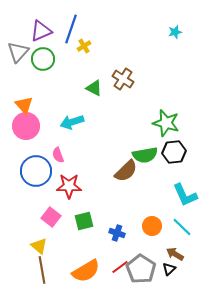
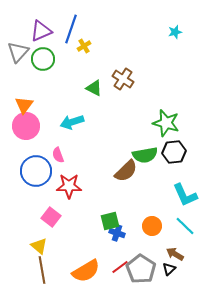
orange triangle: rotated 18 degrees clockwise
green square: moved 26 px right
cyan line: moved 3 px right, 1 px up
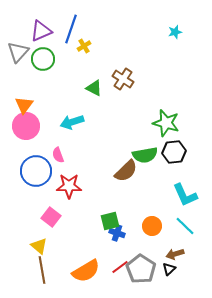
brown arrow: rotated 48 degrees counterclockwise
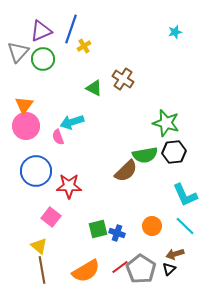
pink semicircle: moved 18 px up
green square: moved 12 px left, 8 px down
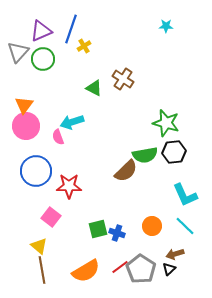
cyan star: moved 9 px left, 6 px up; rotated 16 degrees clockwise
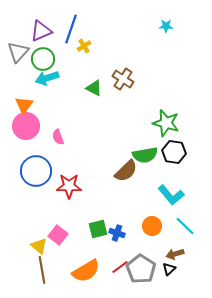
cyan arrow: moved 25 px left, 44 px up
black hexagon: rotated 15 degrees clockwise
cyan L-shape: moved 14 px left; rotated 16 degrees counterclockwise
pink square: moved 7 px right, 18 px down
